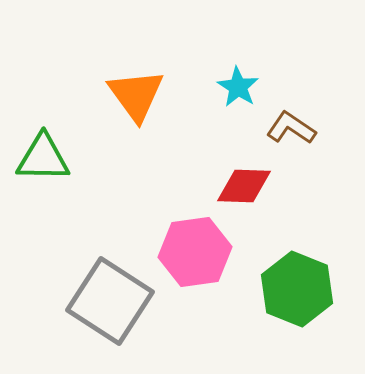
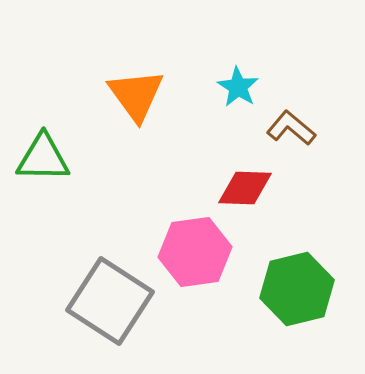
brown L-shape: rotated 6 degrees clockwise
red diamond: moved 1 px right, 2 px down
green hexagon: rotated 24 degrees clockwise
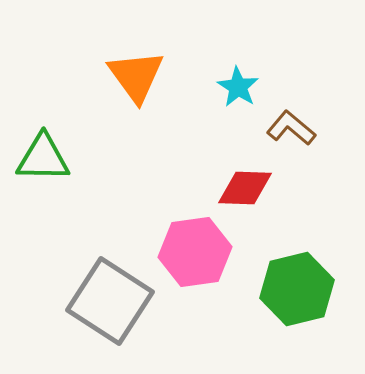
orange triangle: moved 19 px up
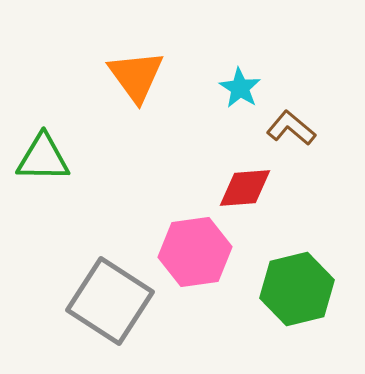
cyan star: moved 2 px right, 1 px down
red diamond: rotated 6 degrees counterclockwise
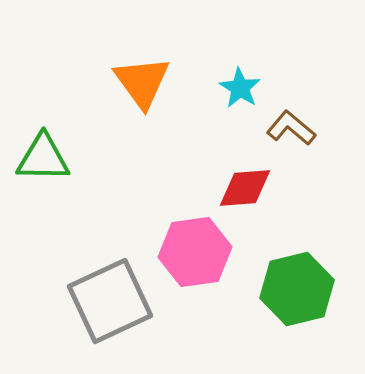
orange triangle: moved 6 px right, 6 px down
gray square: rotated 32 degrees clockwise
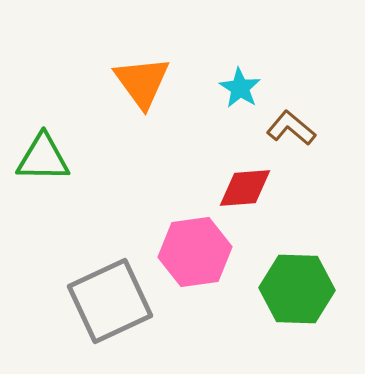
green hexagon: rotated 16 degrees clockwise
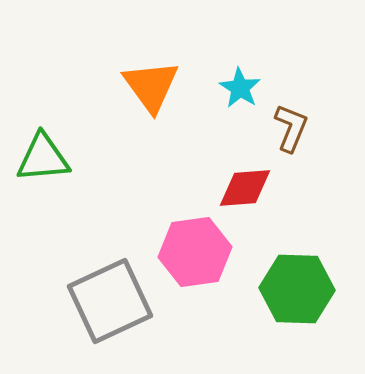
orange triangle: moved 9 px right, 4 px down
brown L-shape: rotated 72 degrees clockwise
green triangle: rotated 6 degrees counterclockwise
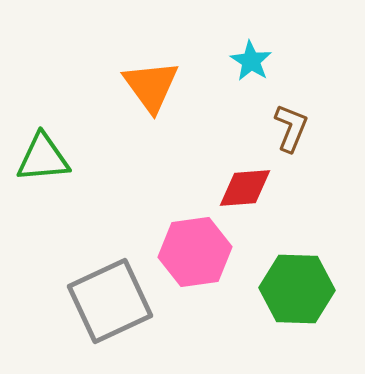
cyan star: moved 11 px right, 27 px up
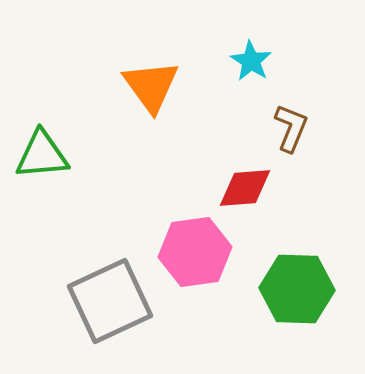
green triangle: moved 1 px left, 3 px up
